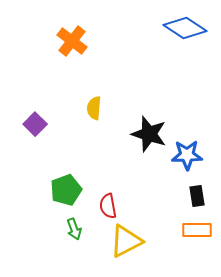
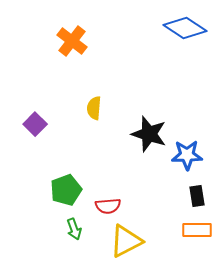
red semicircle: rotated 85 degrees counterclockwise
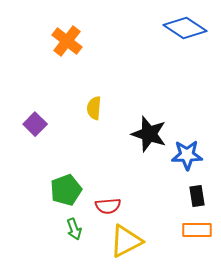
orange cross: moved 5 px left
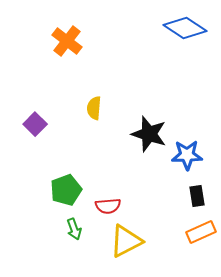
orange rectangle: moved 4 px right, 2 px down; rotated 24 degrees counterclockwise
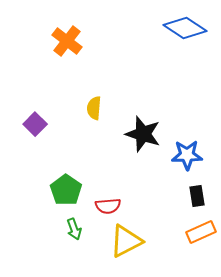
black star: moved 6 px left
green pentagon: rotated 16 degrees counterclockwise
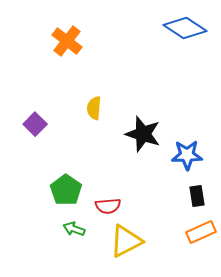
green arrow: rotated 130 degrees clockwise
